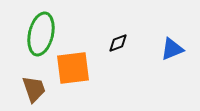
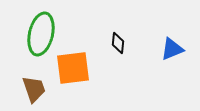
black diamond: rotated 65 degrees counterclockwise
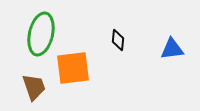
black diamond: moved 3 px up
blue triangle: rotated 15 degrees clockwise
brown trapezoid: moved 2 px up
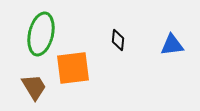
blue triangle: moved 4 px up
brown trapezoid: rotated 12 degrees counterclockwise
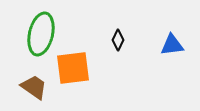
black diamond: rotated 20 degrees clockwise
brown trapezoid: rotated 24 degrees counterclockwise
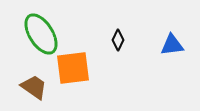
green ellipse: rotated 45 degrees counterclockwise
